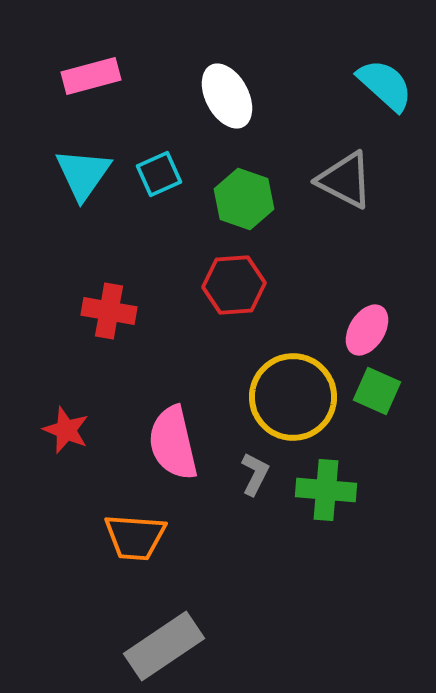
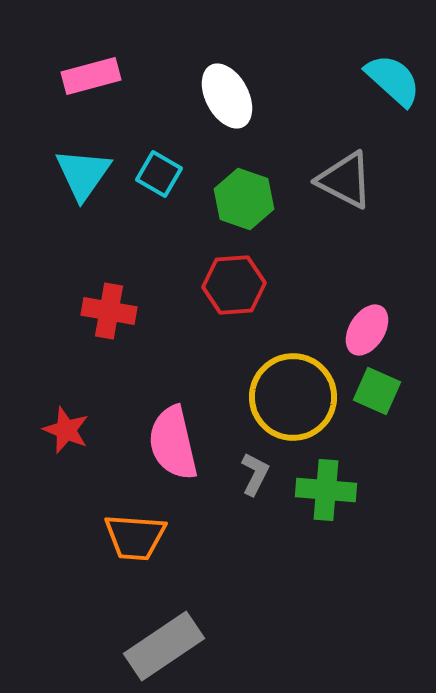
cyan semicircle: moved 8 px right, 5 px up
cyan square: rotated 36 degrees counterclockwise
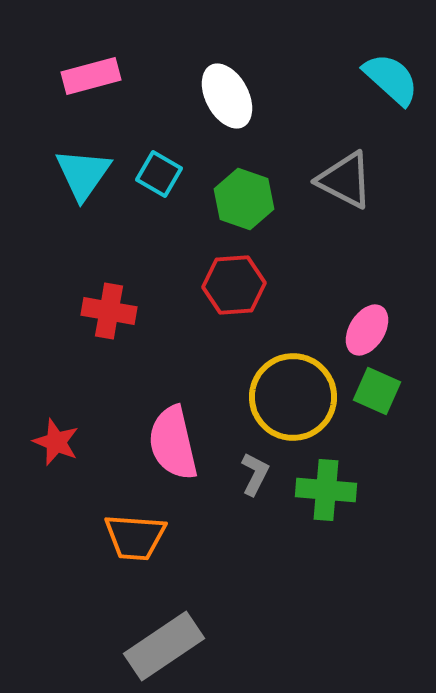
cyan semicircle: moved 2 px left, 1 px up
red star: moved 10 px left, 12 px down
